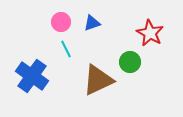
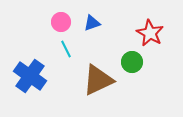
green circle: moved 2 px right
blue cross: moved 2 px left
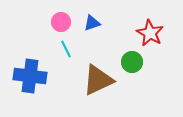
blue cross: rotated 28 degrees counterclockwise
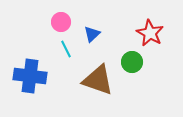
blue triangle: moved 11 px down; rotated 24 degrees counterclockwise
brown triangle: rotated 44 degrees clockwise
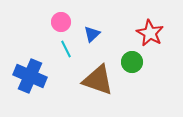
blue cross: rotated 16 degrees clockwise
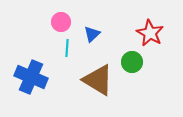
cyan line: moved 1 px right, 1 px up; rotated 30 degrees clockwise
blue cross: moved 1 px right, 1 px down
brown triangle: rotated 12 degrees clockwise
